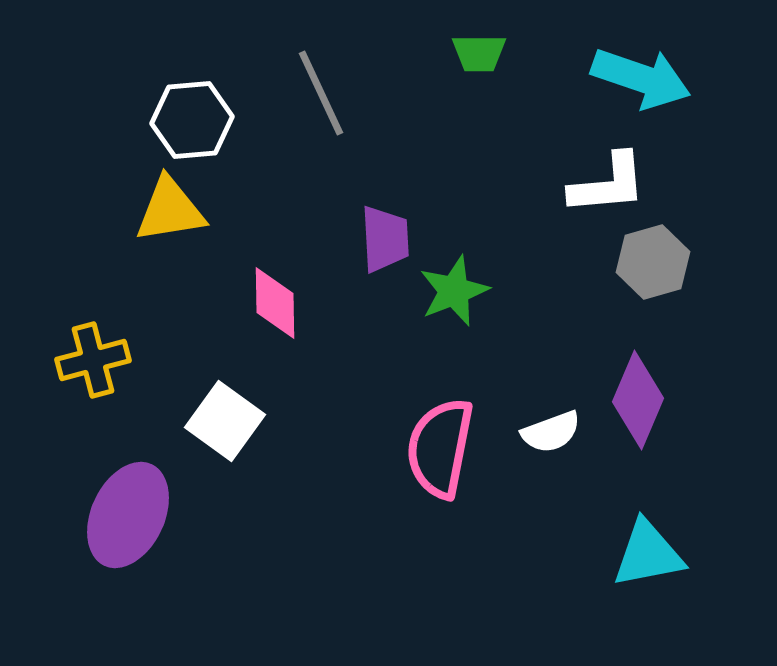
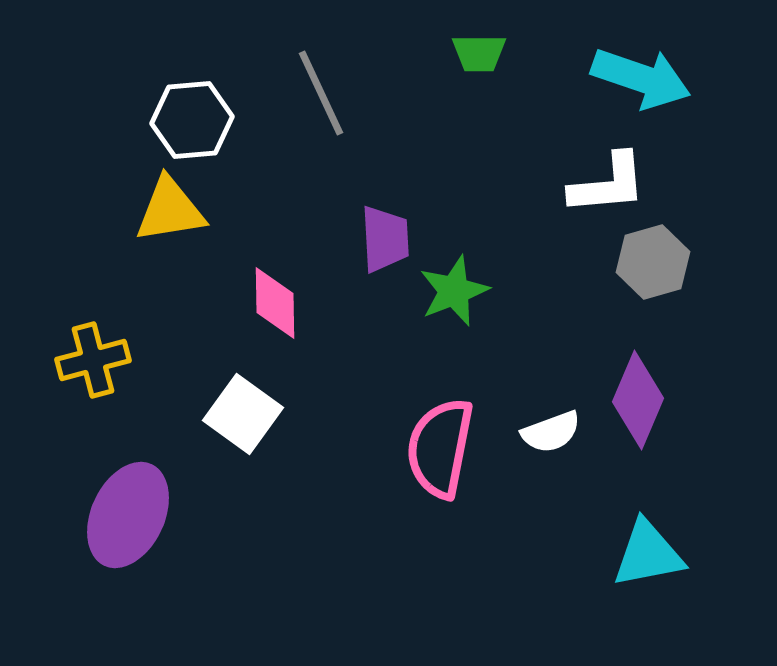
white square: moved 18 px right, 7 px up
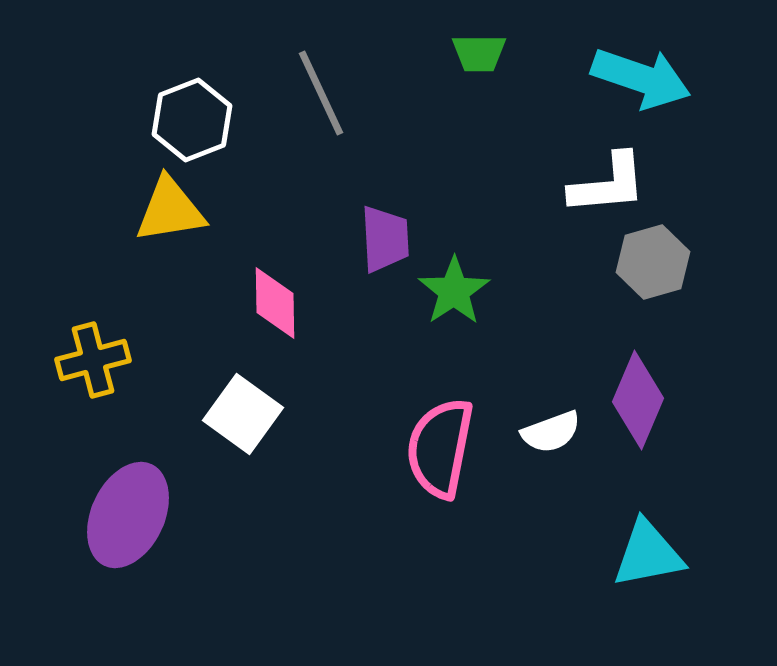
white hexagon: rotated 16 degrees counterclockwise
green star: rotated 12 degrees counterclockwise
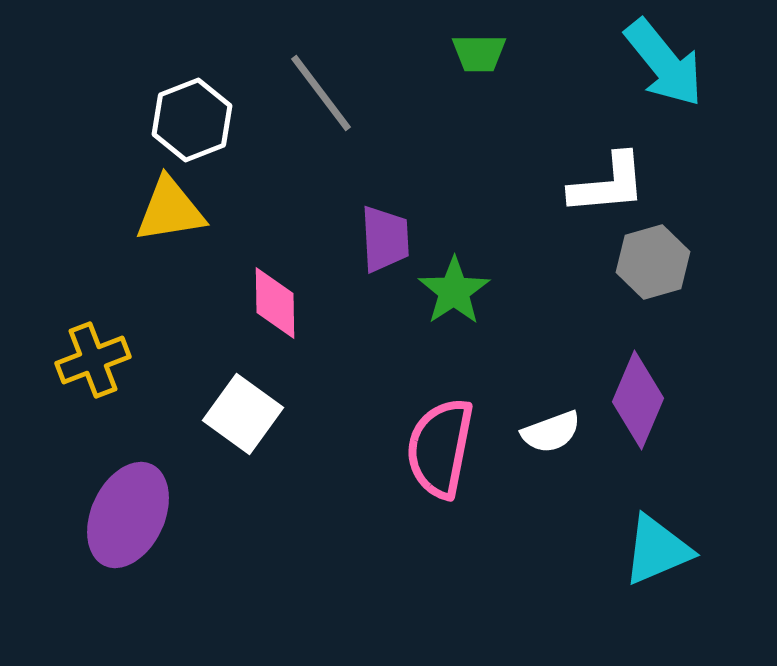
cyan arrow: moved 23 px right, 15 px up; rotated 32 degrees clockwise
gray line: rotated 12 degrees counterclockwise
yellow cross: rotated 6 degrees counterclockwise
cyan triangle: moved 9 px right, 4 px up; rotated 12 degrees counterclockwise
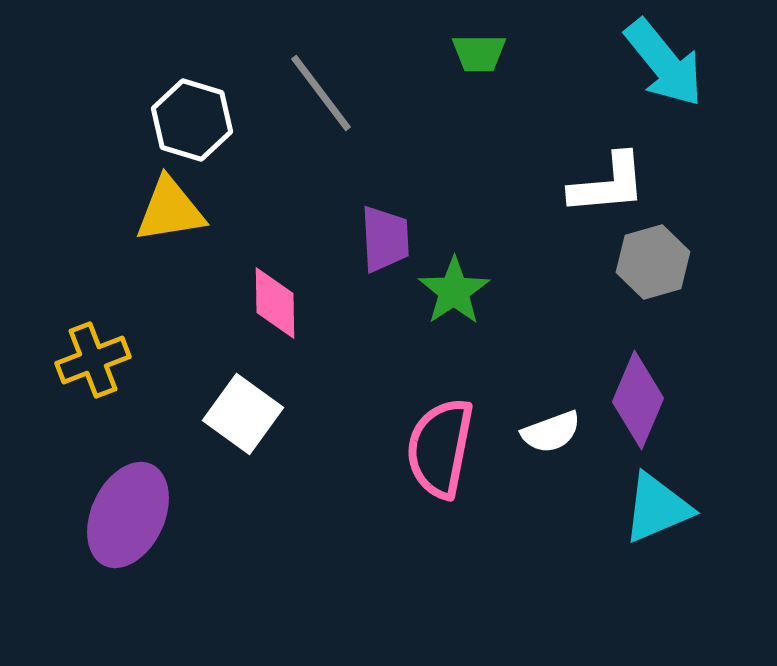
white hexagon: rotated 22 degrees counterclockwise
cyan triangle: moved 42 px up
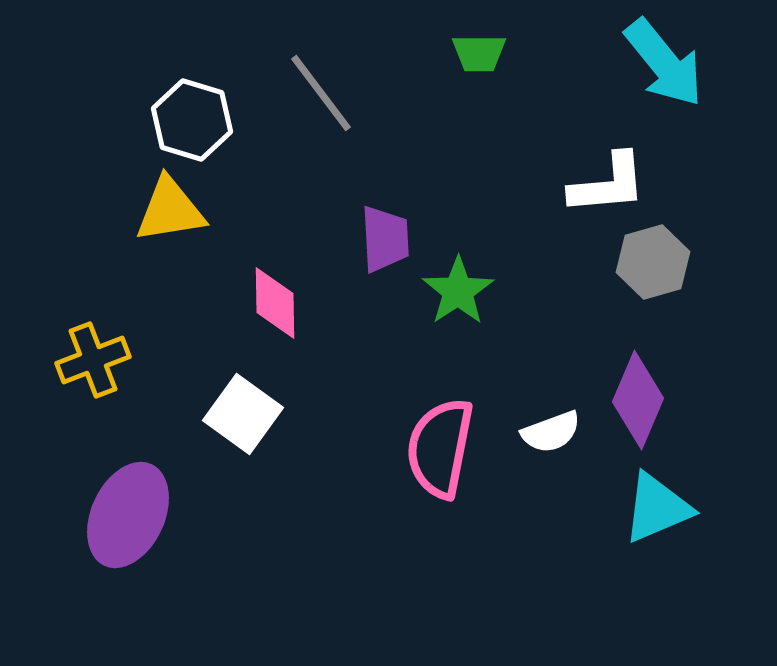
green star: moved 4 px right
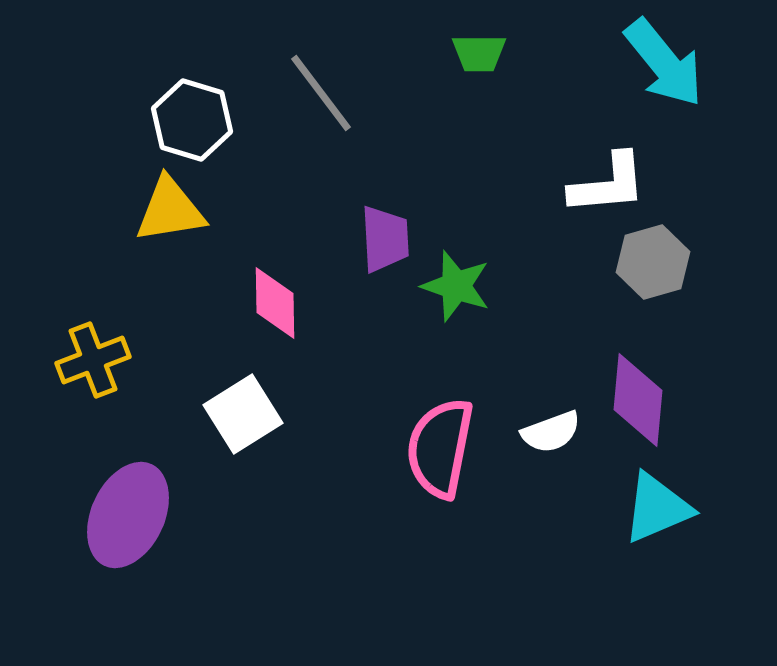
green star: moved 2 px left, 5 px up; rotated 20 degrees counterclockwise
purple diamond: rotated 18 degrees counterclockwise
white square: rotated 22 degrees clockwise
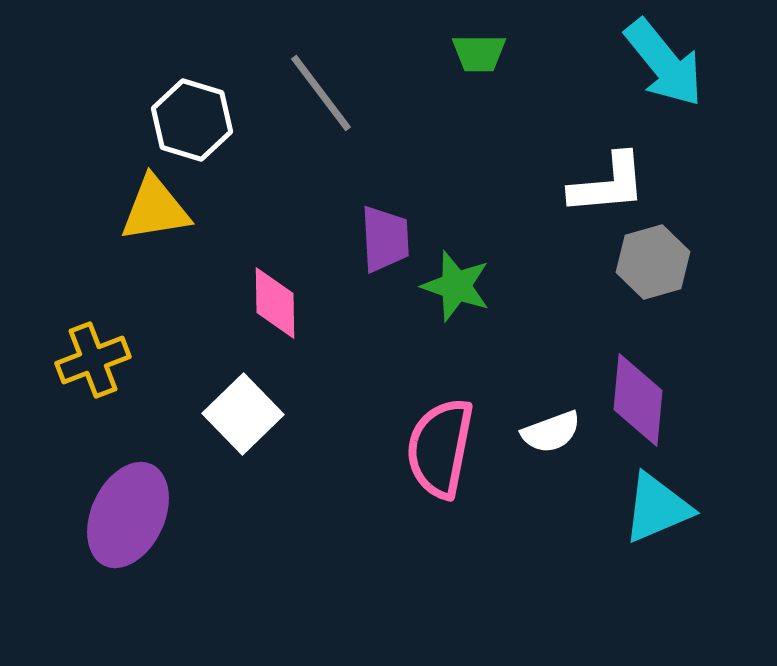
yellow triangle: moved 15 px left, 1 px up
white square: rotated 12 degrees counterclockwise
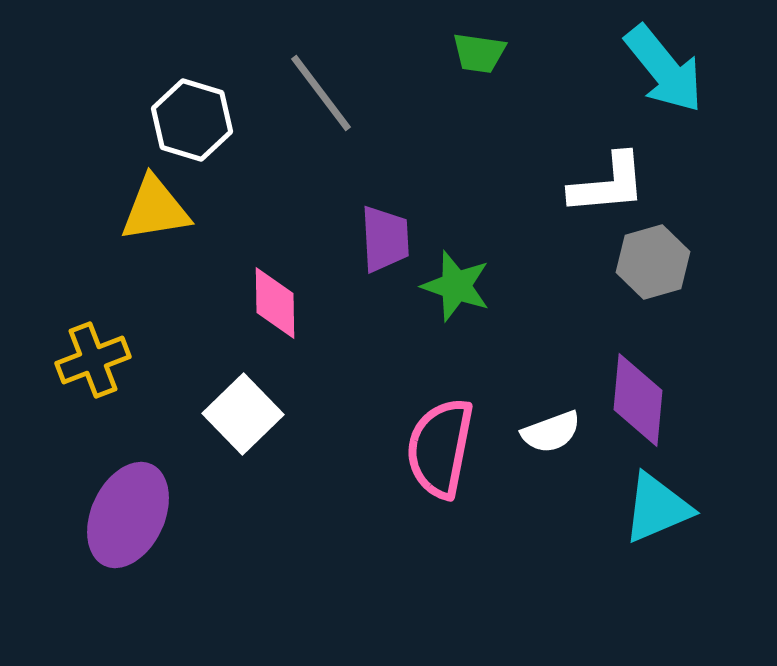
green trapezoid: rotated 8 degrees clockwise
cyan arrow: moved 6 px down
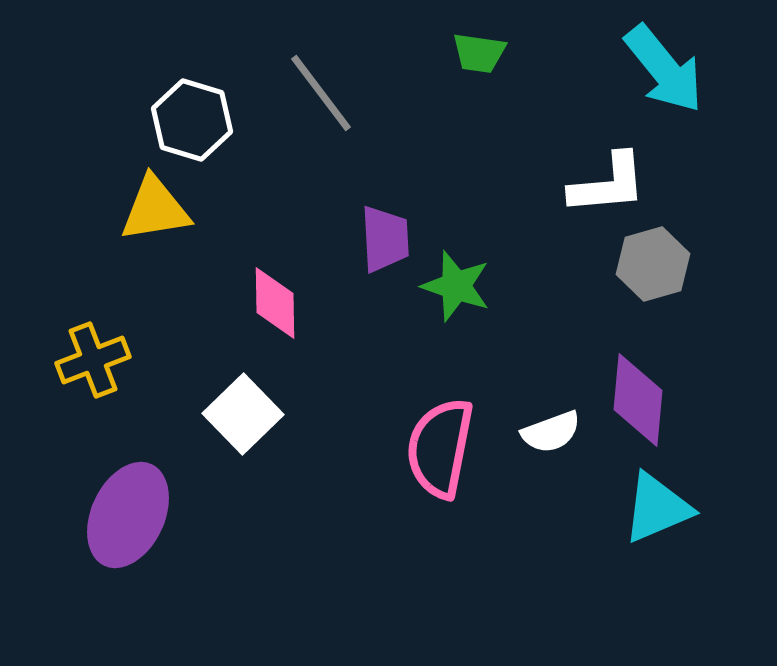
gray hexagon: moved 2 px down
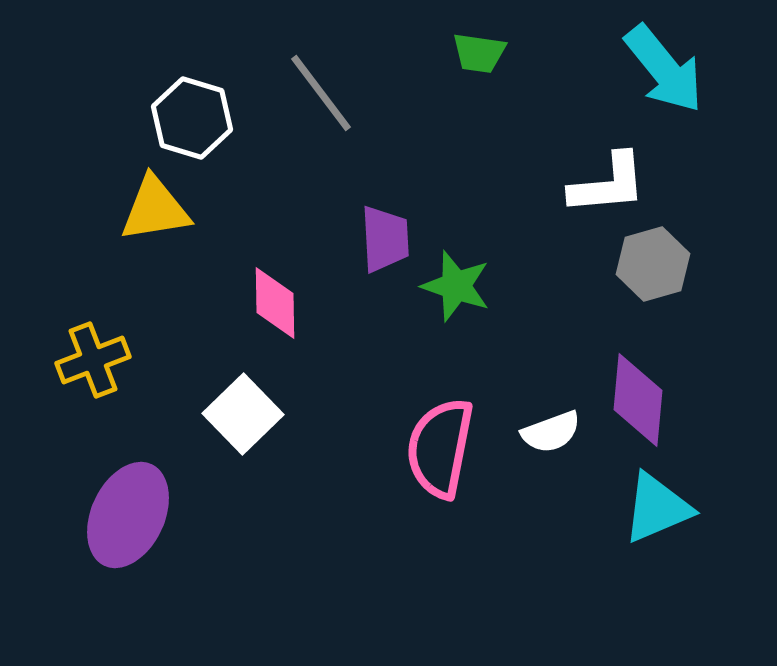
white hexagon: moved 2 px up
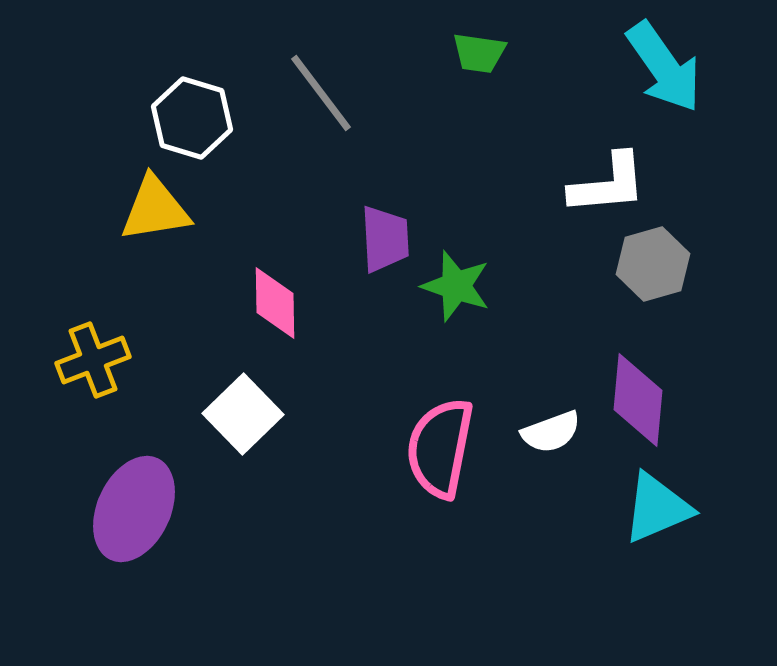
cyan arrow: moved 2 px up; rotated 4 degrees clockwise
purple ellipse: moved 6 px right, 6 px up
